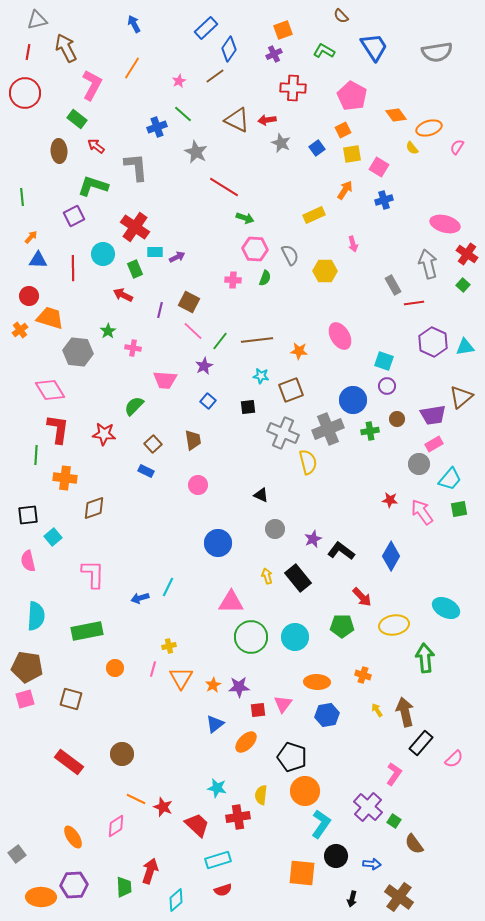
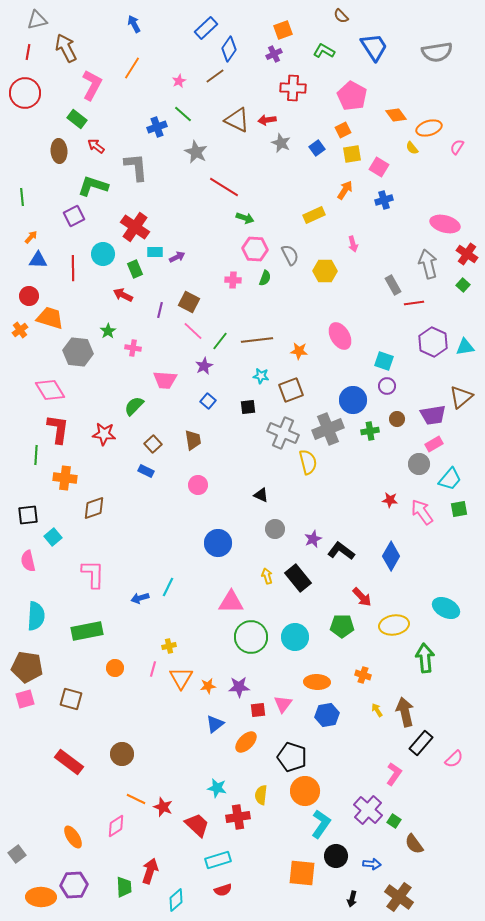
orange star at (213, 685): moved 5 px left, 1 px down; rotated 21 degrees clockwise
purple cross at (368, 807): moved 3 px down
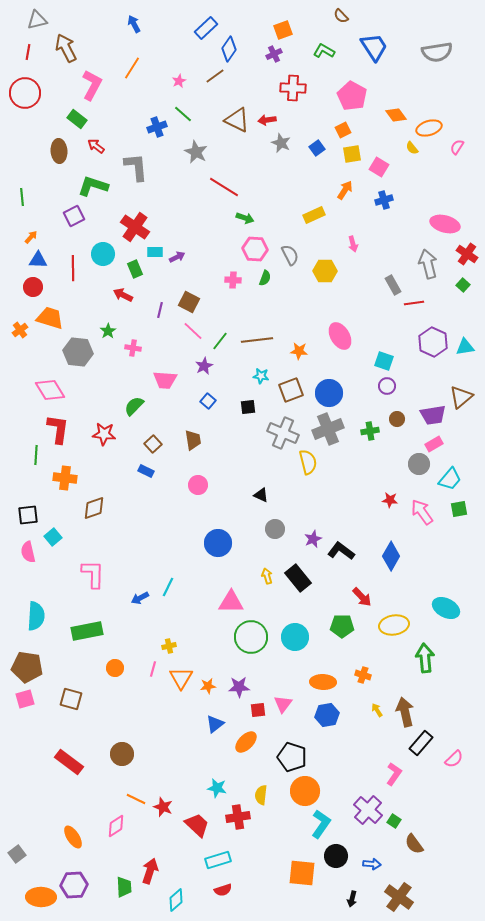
red circle at (29, 296): moved 4 px right, 9 px up
blue circle at (353, 400): moved 24 px left, 7 px up
pink semicircle at (28, 561): moved 9 px up
blue arrow at (140, 598): rotated 12 degrees counterclockwise
orange ellipse at (317, 682): moved 6 px right
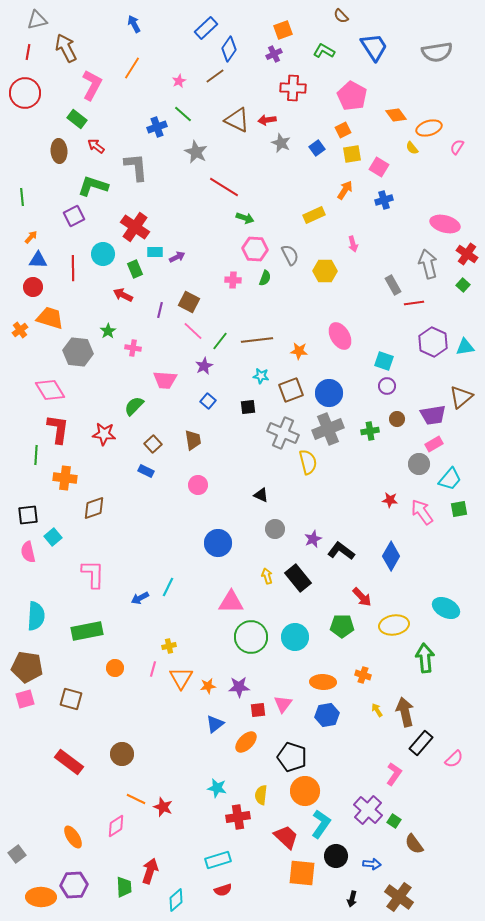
red trapezoid at (197, 825): moved 89 px right, 12 px down
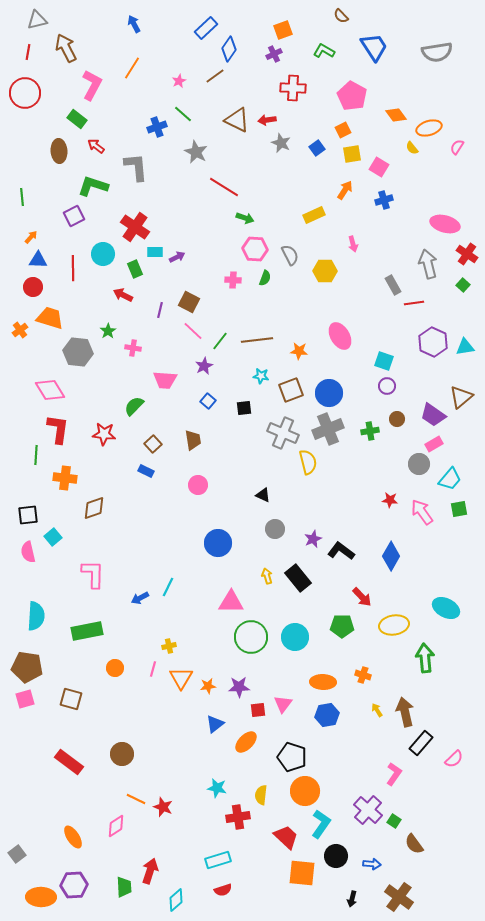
black square at (248, 407): moved 4 px left, 1 px down
purple trapezoid at (433, 415): rotated 44 degrees clockwise
black triangle at (261, 495): moved 2 px right
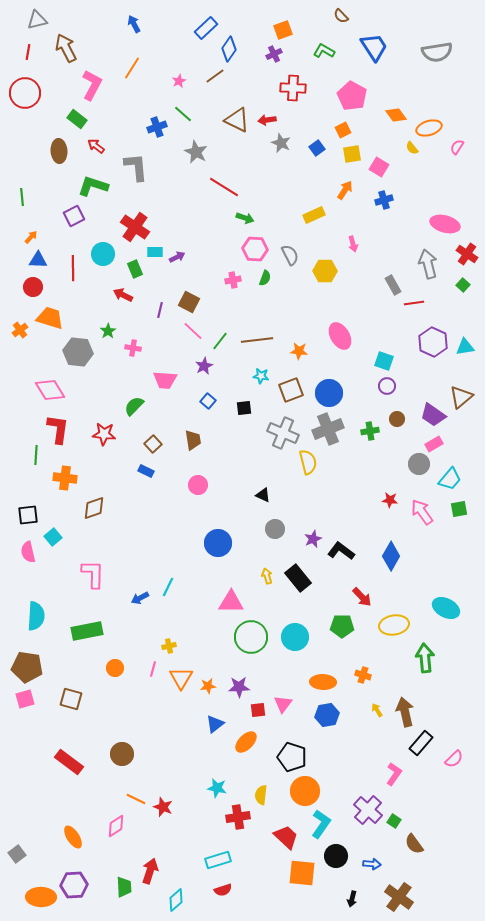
pink cross at (233, 280): rotated 14 degrees counterclockwise
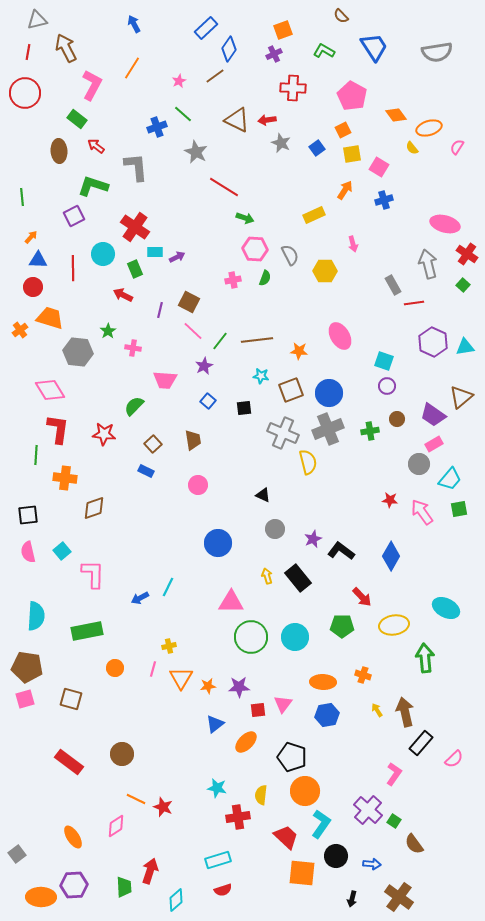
cyan square at (53, 537): moved 9 px right, 14 px down
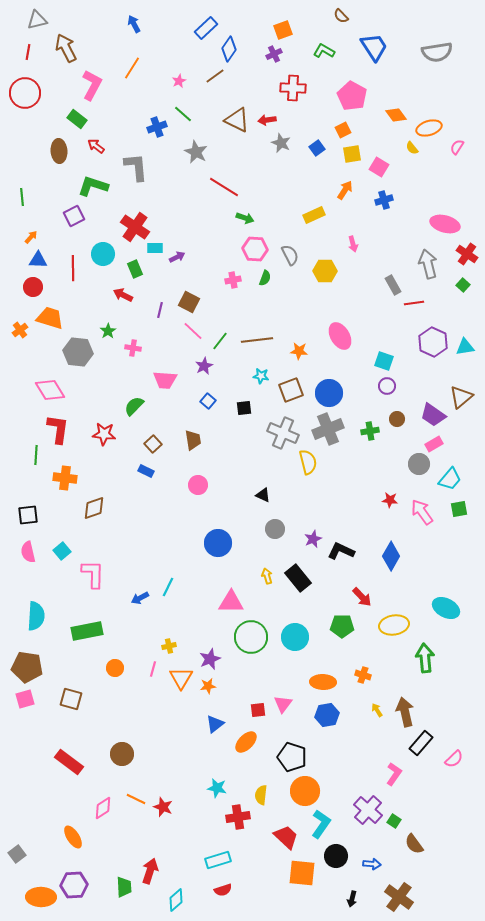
cyan rectangle at (155, 252): moved 4 px up
black L-shape at (341, 551): rotated 12 degrees counterclockwise
purple star at (239, 687): moved 29 px left, 28 px up; rotated 20 degrees counterclockwise
pink diamond at (116, 826): moved 13 px left, 18 px up
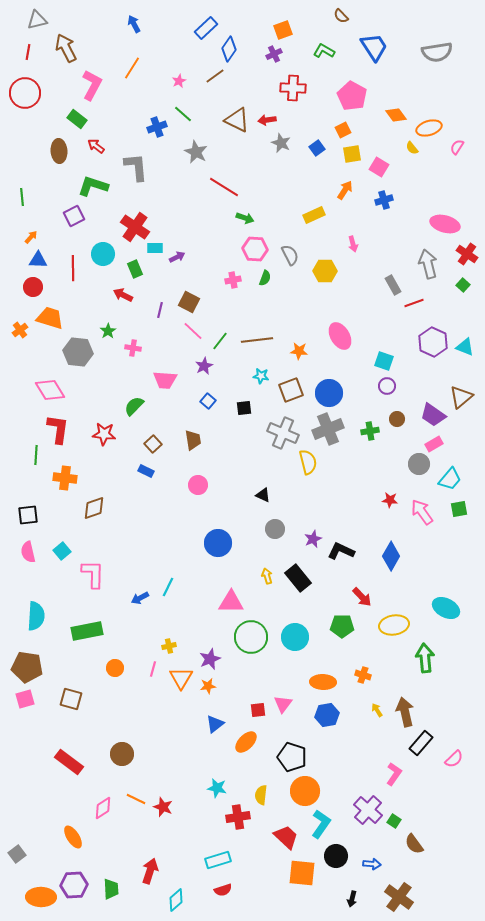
red line at (414, 303): rotated 12 degrees counterclockwise
cyan triangle at (465, 347): rotated 30 degrees clockwise
green trapezoid at (124, 887): moved 13 px left, 2 px down
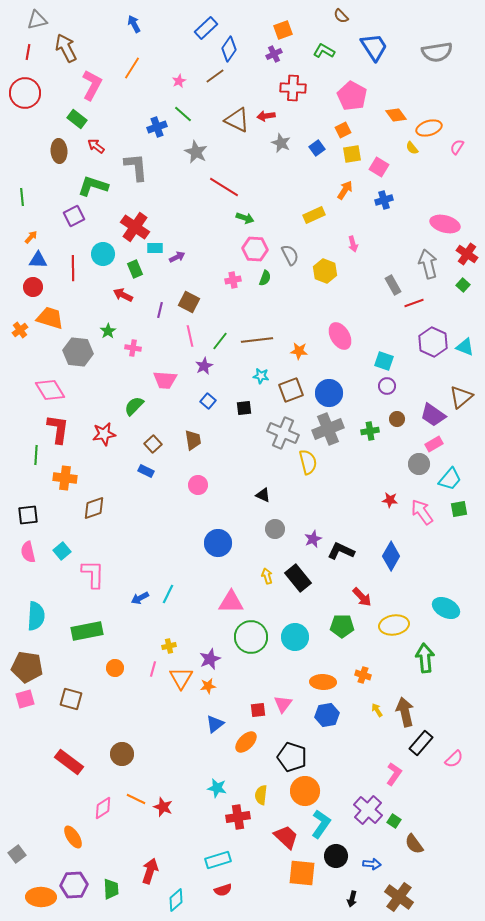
red arrow at (267, 120): moved 1 px left, 4 px up
yellow hexagon at (325, 271): rotated 20 degrees clockwise
pink line at (193, 331): moved 3 px left, 5 px down; rotated 35 degrees clockwise
red star at (104, 434): rotated 15 degrees counterclockwise
cyan line at (168, 587): moved 7 px down
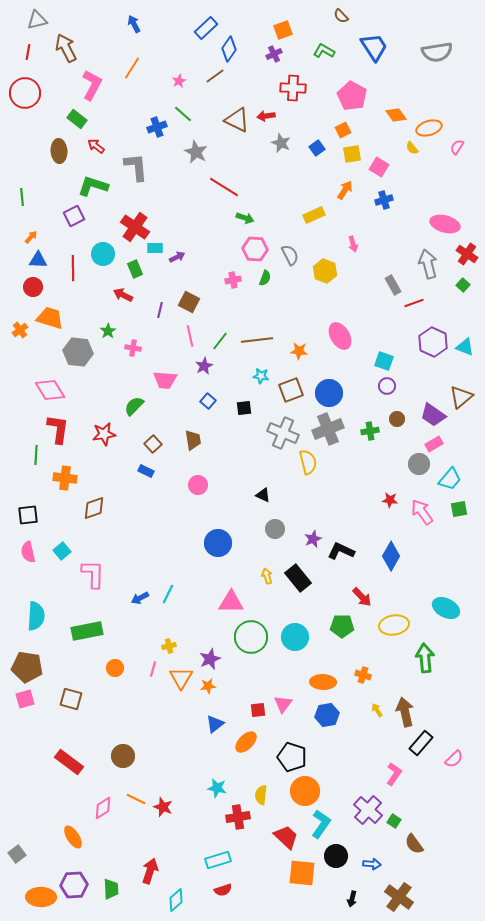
brown circle at (122, 754): moved 1 px right, 2 px down
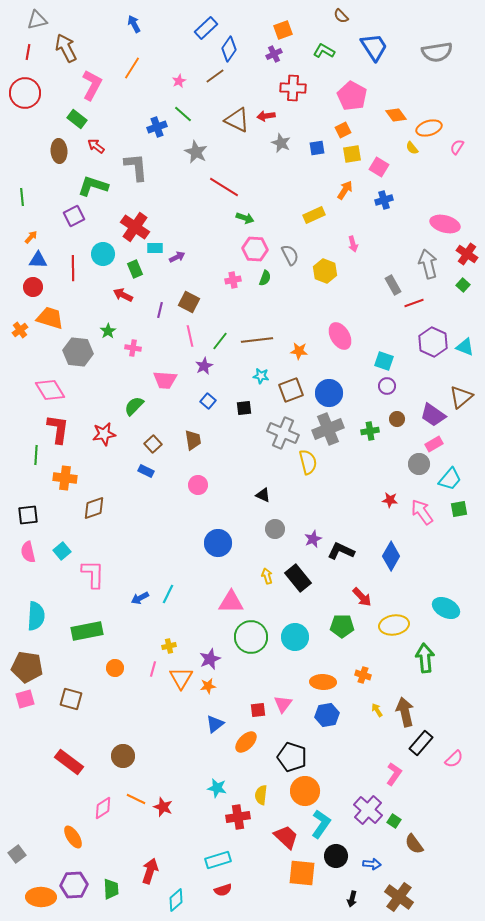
blue square at (317, 148): rotated 28 degrees clockwise
